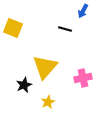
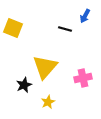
blue arrow: moved 2 px right, 5 px down
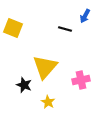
pink cross: moved 2 px left, 2 px down
black star: rotated 28 degrees counterclockwise
yellow star: rotated 16 degrees counterclockwise
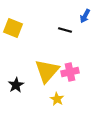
black line: moved 1 px down
yellow triangle: moved 2 px right, 4 px down
pink cross: moved 11 px left, 8 px up
black star: moved 8 px left; rotated 21 degrees clockwise
yellow star: moved 9 px right, 3 px up
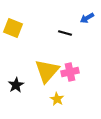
blue arrow: moved 2 px right, 2 px down; rotated 32 degrees clockwise
black line: moved 3 px down
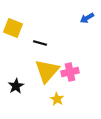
black line: moved 25 px left, 10 px down
black star: moved 1 px down
